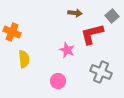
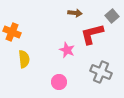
pink circle: moved 1 px right, 1 px down
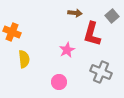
red L-shape: rotated 60 degrees counterclockwise
pink star: rotated 21 degrees clockwise
